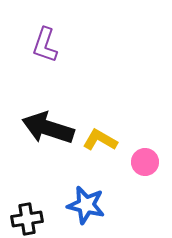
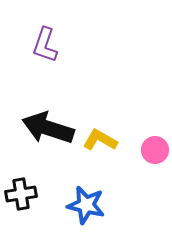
pink circle: moved 10 px right, 12 px up
black cross: moved 6 px left, 25 px up
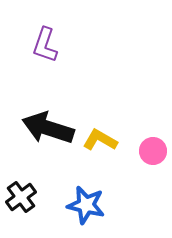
pink circle: moved 2 px left, 1 px down
black cross: moved 3 px down; rotated 28 degrees counterclockwise
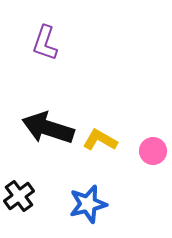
purple L-shape: moved 2 px up
black cross: moved 2 px left, 1 px up
blue star: moved 2 px right, 1 px up; rotated 27 degrees counterclockwise
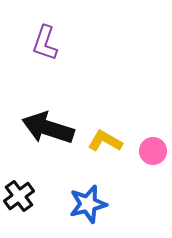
yellow L-shape: moved 5 px right, 1 px down
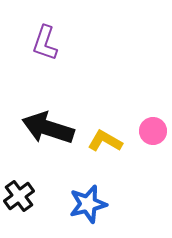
pink circle: moved 20 px up
